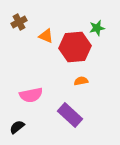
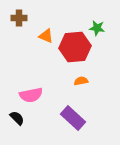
brown cross: moved 4 px up; rotated 28 degrees clockwise
green star: rotated 21 degrees clockwise
purple rectangle: moved 3 px right, 3 px down
black semicircle: moved 9 px up; rotated 84 degrees clockwise
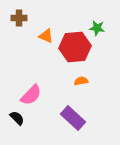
pink semicircle: rotated 35 degrees counterclockwise
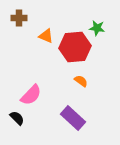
orange semicircle: rotated 48 degrees clockwise
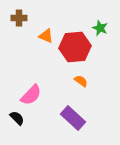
green star: moved 3 px right; rotated 14 degrees clockwise
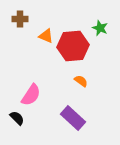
brown cross: moved 1 px right, 1 px down
red hexagon: moved 2 px left, 1 px up
pink semicircle: rotated 10 degrees counterclockwise
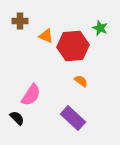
brown cross: moved 2 px down
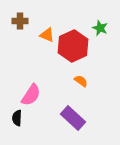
orange triangle: moved 1 px right, 1 px up
red hexagon: rotated 20 degrees counterclockwise
black semicircle: rotated 133 degrees counterclockwise
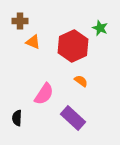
orange triangle: moved 14 px left, 7 px down
pink semicircle: moved 13 px right, 1 px up
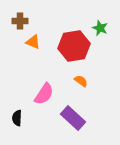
red hexagon: moved 1 px right; rotated 16 degrees clockwise
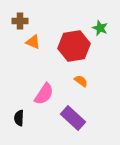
black semicircle: moved 2 px right
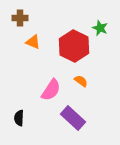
brown cross: moved 3 px up
red hexagon: rotated 24 degrees counterclockwise
pink semicircle: moved 7 px right, 4 px up
